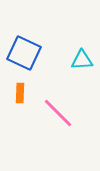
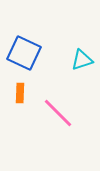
cyan triangle: rotated 15 degrees counterclockwise
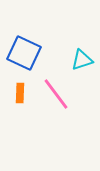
pink line: moved 2 px left, 19 px up; rotated 8 degrees clockwise
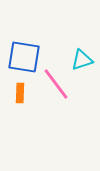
blue square: moved 4 px down; rotated 16 degrees counterclockwise
pink line: moved 10 px up
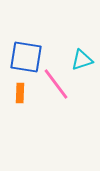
blue square: moved 2 px right
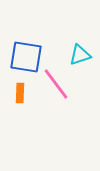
cyan triangle: moved 2 px left, 5 px up
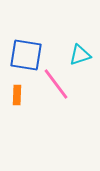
blue square: moved 2 px up
orange rectangle: moved 3 px left, 2 px down
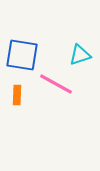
blue square: moved 4 px left
pink line: rotated 24 degrees counterclockwise
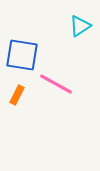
cyan triangle: moved 29 px up; rotated 15 degrees counterclockwise
orange rectangle: rotated 24 degrees clockwise
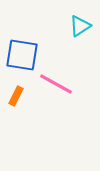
orange rectangle: moved 1 px left, 1 px down
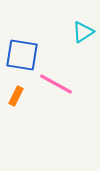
cyan triangle: moved 3 px right, 6 px down
